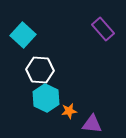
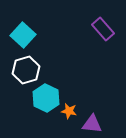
white hexagon: moved 14 px left; rotated 20 degrees counterclockwise
orange star: rotated 21 degrees clockwise
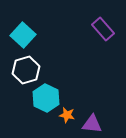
orange star: moved 2 px left, 4 px down
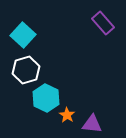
purple rectangle: moved 6 px up
orange star: rotated 21 degrees clockwise
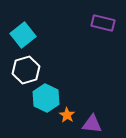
purple rectangle: rotated 35 degrees counterclockwise
cyan square: rotated 10 degrees clockwise
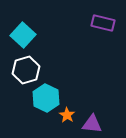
cyan square: rotated 10 degrees counterclockwise
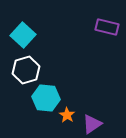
purple rectangle: moved 4 px right, 4 px down
cyan hexagon: rotated 20 degrees counterclockwise
purple triangle: rotated 40 degrees counterclockwise
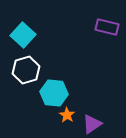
cyan hexagon: moved 8 px right, 5 px up
